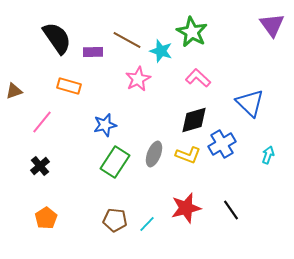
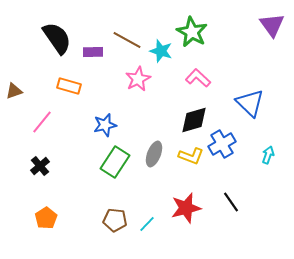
yellow L-shape: moved 3 px right, 1 px down
black line: moved 8 px up
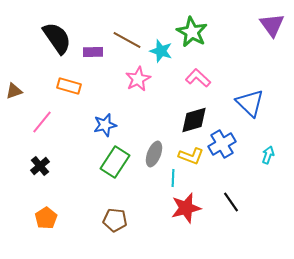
cyan line: moved 26 px right, 46 px up; rotated 42 degrees counterclockwise
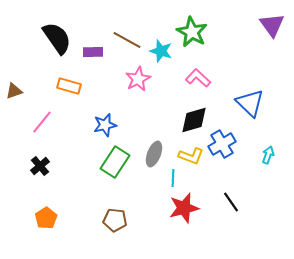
red star: moved 2 px left
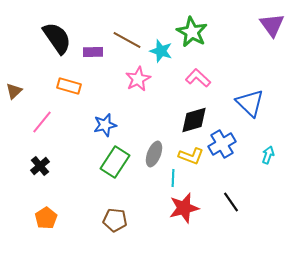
brown triangle: rotated 24 degrees counterclockwise
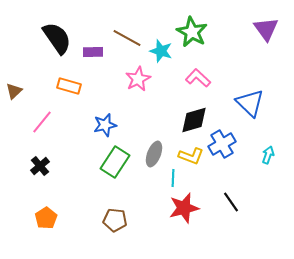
purple triangle: moved 6 px left, 4 px down
brown line: moved 2 px up
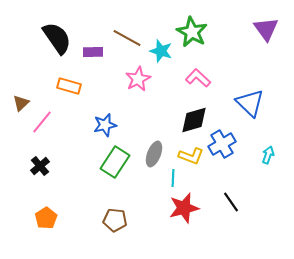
brown triangle: moved 7 px right, 12 px down
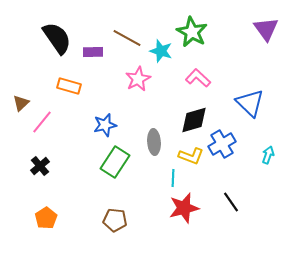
gray ellipse: moved 12 px up; rotated 25 degrees counterclockwise
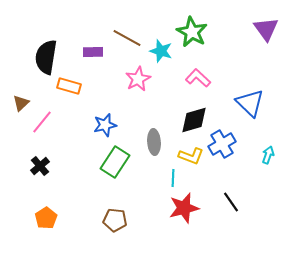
black semicircle: moved 11 px left, 19 px down; rotated 136 degrees counterclockwise
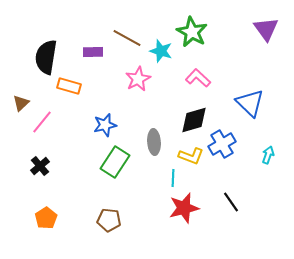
brown pentagon: moved 6 px left
